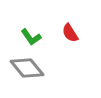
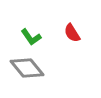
red semicircle: moved 2 px right
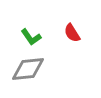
gray diamond: moved 1 px right, 1 px down; rotated 56 degrees counterclockwise
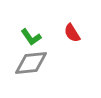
gray diamond: moved 3 px right, 6 px up
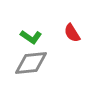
green L-shape: rotated 20 degrees counterclockwise
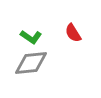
red semicircle: moved 1 px right
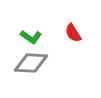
gray diamond: rotated 8 degrees clockwise
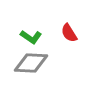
red semicircle: moved 4 px left
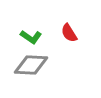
gray diamond: moved 2 px down
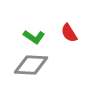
green L-shape: moved 3 px right
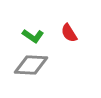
green L-shape: moved 1 px left, 1 px up
